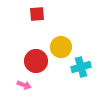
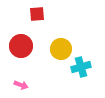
yellow circle: moved 2 px down
red circle: moved 15 px left, 15 px up
pink arrow: moved 3 px left
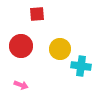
yellow circle: moved 1 px left
cyan cross: moved 1 px up; rotated 24 degrees clockwise
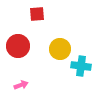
red circle: moved 3 px left
pink arrow: rotated 40 degrees counterclockwise
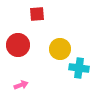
red circle: moved 1 px up
cyan cross: moved 2 px left, 2 px down
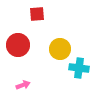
pink arrow: moved 2 px right
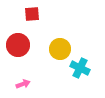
red square: moved 5 px left
cyan cross: moved 1 px right; rotated 18 degrees clockwise
pink arrow: moved 1 px up
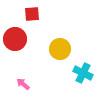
red circle: moved 3 px left, 6 px up
cyan cross: moved 3 px right, 5 px down
pink arrow: rotated 120 degrees counterclockwise
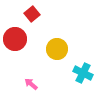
red square: rotated 35 degrees counterclockwise
yellow circle: moved 3 px left
pink arrow: moved 8 px right
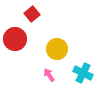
pink arrow: moved 18 px right, 9 px up; rotated 16 degrees clockwise
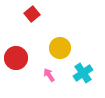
red circle: moved 1 px right, 19 px down
yellow circle: moved 3 px right, 1 px up
cyan cross: rotated 30 degrees clockwise
